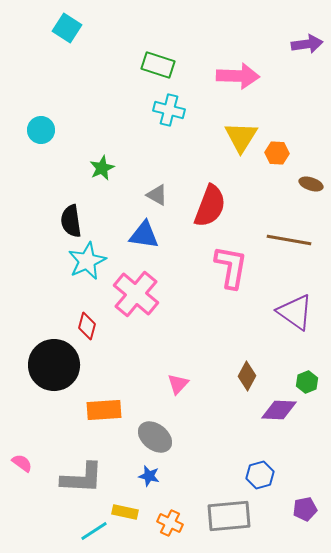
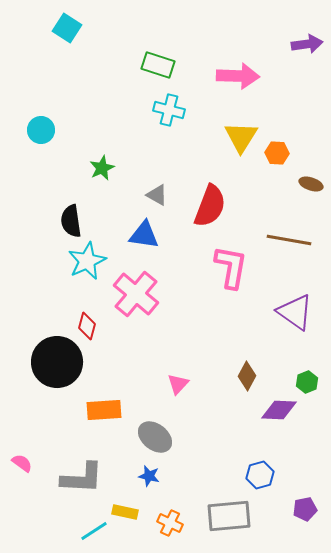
black circle: moved 3 px right, 3 px up
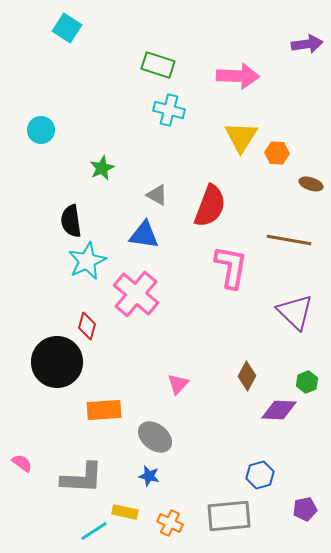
purple triangle: rotated 9 degrees clockwise
